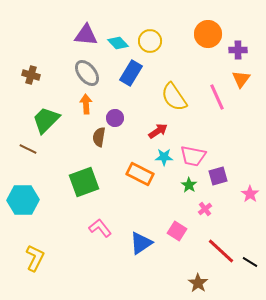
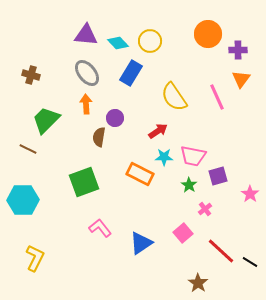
pink square: moved 6 px right, 2 px down; rotated 18 degrees clockwise
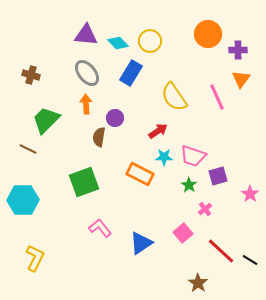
pink trapezoid: rotated 8 degrees clockwise
black line: moved 2 px up
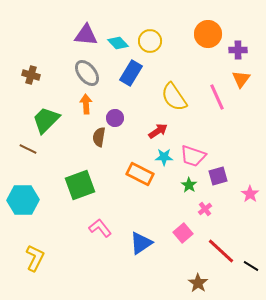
green square: moved 4 px left, 3 px down
black line: moved 1 px right, 6 px down
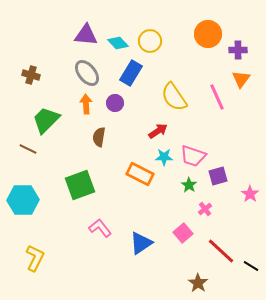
purple circle: moved 15 px up
